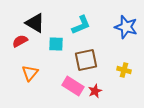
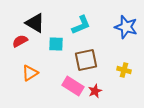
orange triangle: rotated 18 degrees clockwise
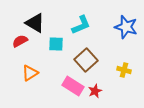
brown square: rotated 30 degrees counterclockwise
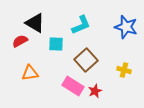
orange triangle: rotated 24 degrees clockwise
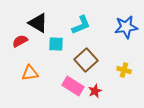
black triangle: moved 3 px right
blue star: rotated 25 degrees counterclockwise
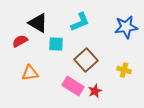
cyan L-shape: moved 1 px left, 3 px up
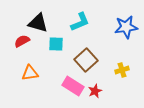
black triangle: rotated 15 degrees counterclockwise
red semicircle: moved 2 px right
yellow cross: moved 2 px left; rotated 32 degrees counterclockwise
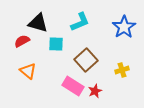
blue star: moved 2 px left; rotated 25 degrees counterclockwise
orange triangle: moved 2 px left, 2 px up; rotated 48 degrees clockwise
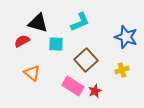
blue star: moved 2 px right, 10 px down; rotated 20 degrees counterclockwise
orange triangle: moved 4 px right, 2 px down
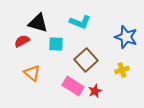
cyan L-shape: rotated 45 degrees clockwise
